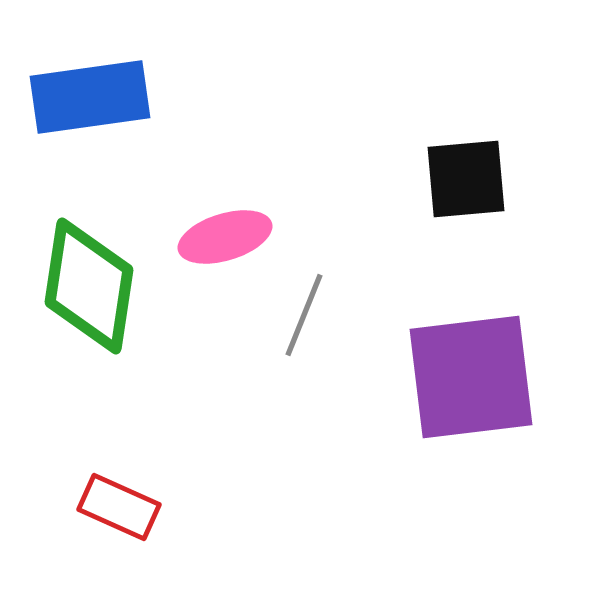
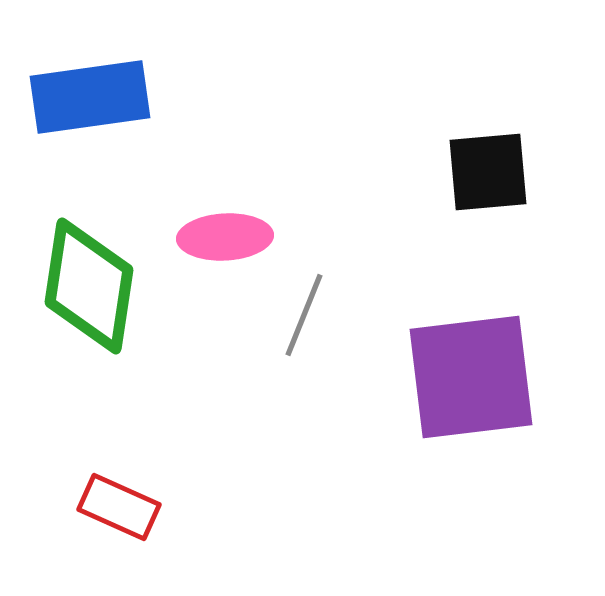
black square: moved 22 px right, 7 px up
pink ellipse: rotated 14 degrees clockwise
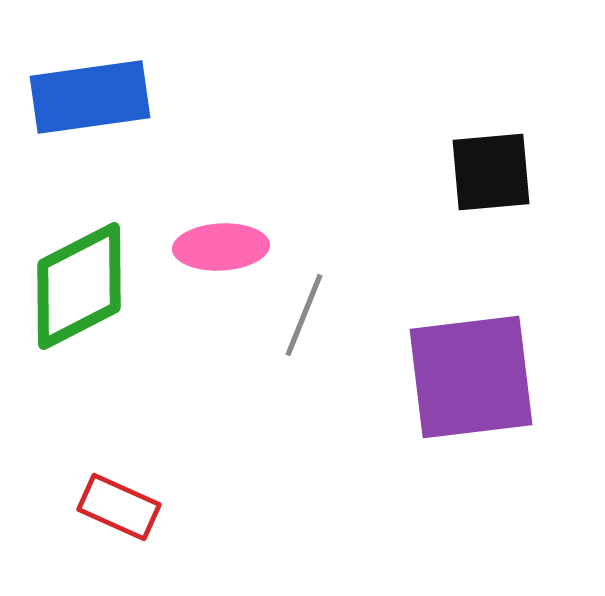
black square: moved 3 px right
pink ellipse: moved 4 px left, 10 px down
green diamond: moved 10 px left; rotated 54 degrees clockwise
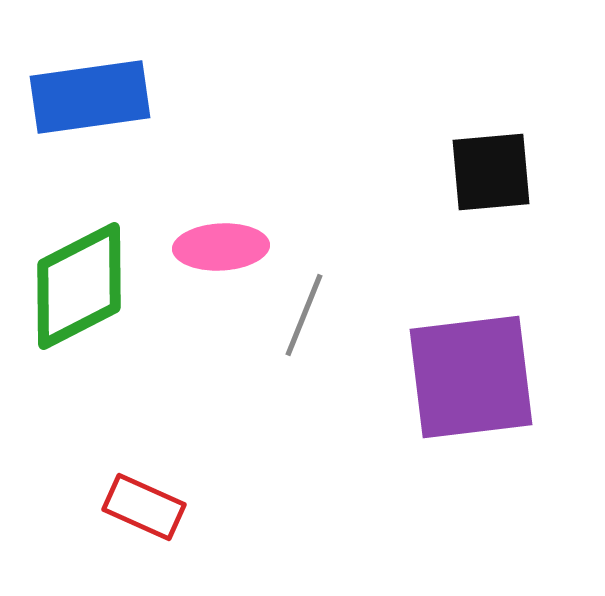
red rectangle: moved 25 px right
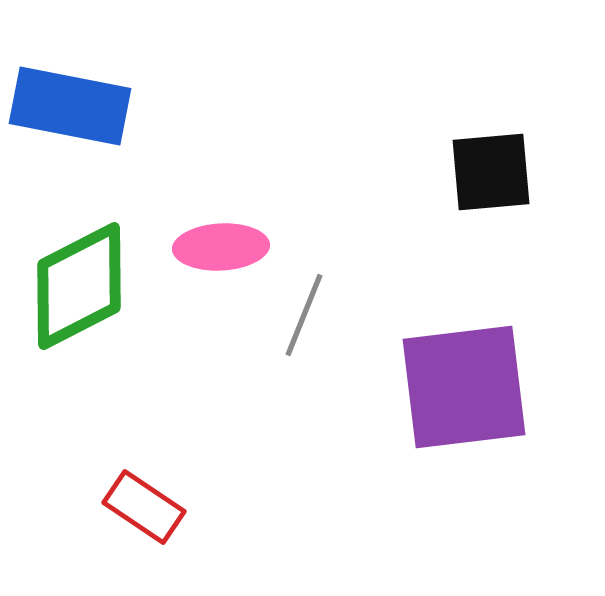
blue rectangle: moved 20 px left, 9 px down; rotated 19 degrees clockwise
purple square: moved 7 px left, 10 px down
red rectangle: rotated 10 degrees clockwise
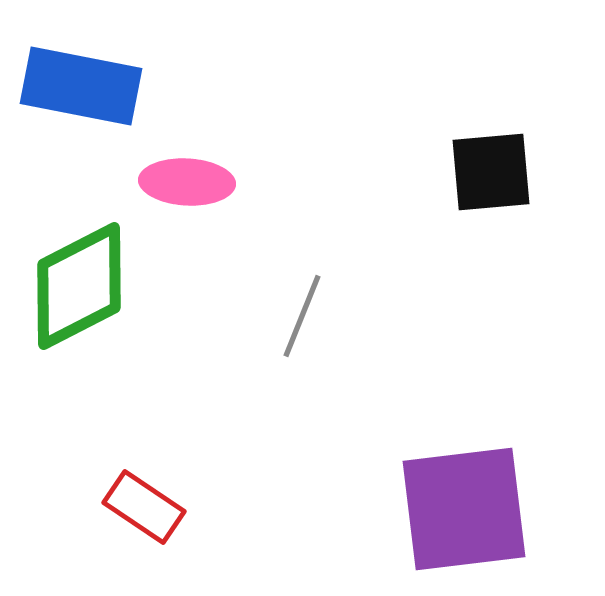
blue rectangle: moved 11 px right, 20 px up
pink ellipse: moved 34 px left, 65 px up; rotated 6 degrees clockwise
gray line: moved 2 px left, 1 px down
purple square: moved 122 px down
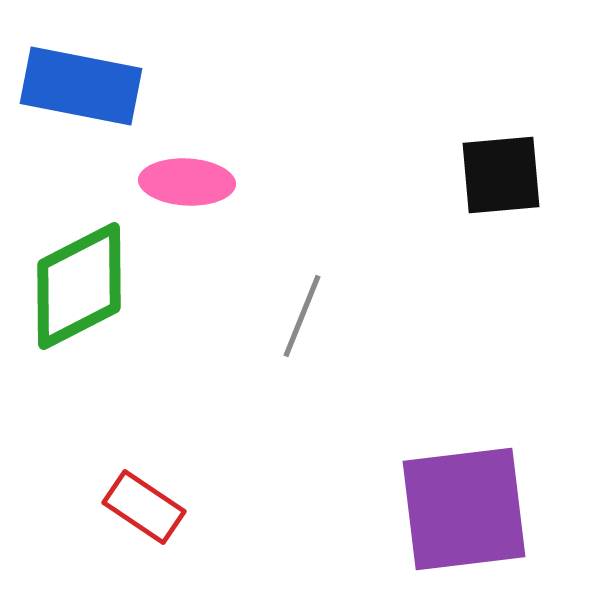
black square: moved 10 px right, 3 px down
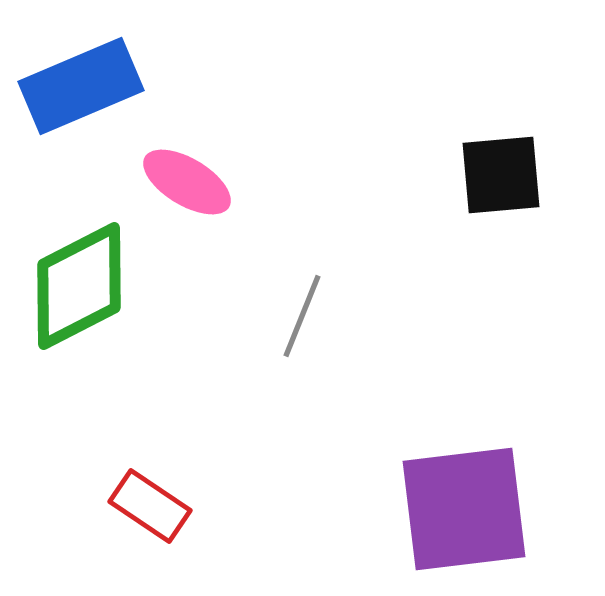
blue rectangle: rotated 34 degrees counterclockwise
pink ellipse: rotated 28 degrees clockwise
red rectangle: moved 6 px right, 1 px up
